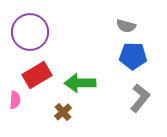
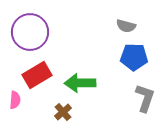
blue pentagon: moved 1 px right, 1 px down
gray L-shape: moved 5 px right; rotated 20 degrees counterclockwise
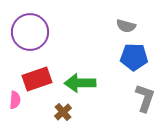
red rectangle: moved 4 px down; rotated 12 degrees clockwise
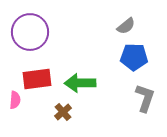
gray semicircle: rotated 54 degrees counterclockwise
red rectangle: rotated 12 degrees clockwise
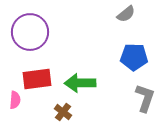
gray semicircle: moved 12 px up
brown cross: rotated 12 degrees counterclockwise
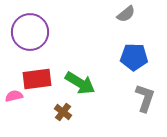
green arrow: rotated 148 degrees counterclockwise
pink semicircle: moved 1 px left, 4 px up; rotated 108 degrees counterclockwise
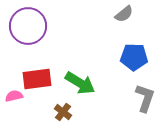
gray semicircle: moved 2 px left
purple circle: moved 2 px left, 6 px up
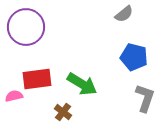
purple circle: moved 2 px left, 1 px down
blue pentagon: rotated 12 degrees clockwise
green arrow: moved 2 px right, 1 px down
